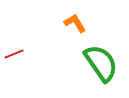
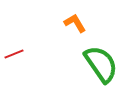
green semicircle: moved 1 px down
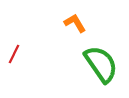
red line: rotated 42 degrees counterclockwise
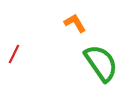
green semicircle: moved 1 px up
